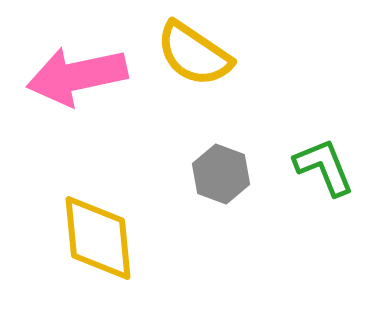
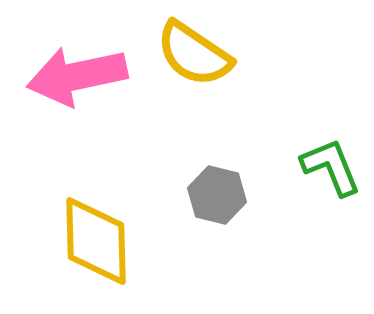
green L-shape: moved 7 px right
gray hexagon: moved 4 px left, 21 px down; rotated 6 degrees counterclockwise
yellow diamond: moved 2 px left, 3 px down; rotated 4 degrees clockwise
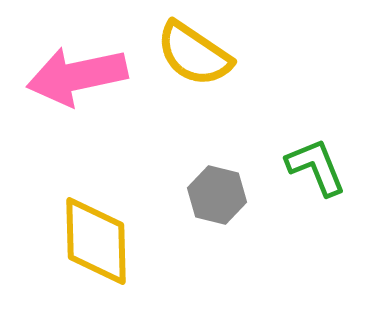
green L-shape: moved 15 px left
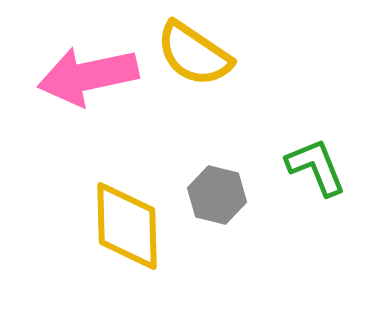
pink arrow: moved 11 px right
yellow diamond: moved 31 px right, 15 px up
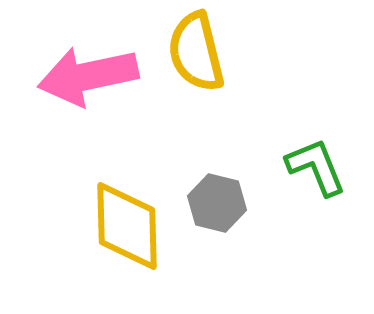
yellow semicircle: moved 2 px right, 2 px up; rotated 42 degrees clockwise
gray hexagon: moved 8 px down
